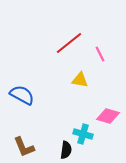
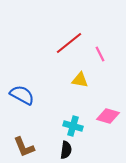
cyan cross: moved 10 px left, 8 px up
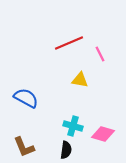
red line: rotated 16 degrees clockwise
blue semicircle: moved 4 px right, 3 px down
pink diamond: moved 5 px left, 18 px down
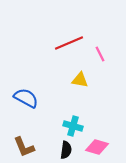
pink diamond: moved 6 px left, 13 px down
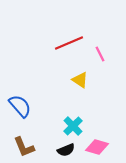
yellow triangle: rotated 24 degrees clockwise
blue semicircle: moved 6 px left, 8 px down; rotated 20 degrees clockwise
cyan cross: rotated 30 degrees clockwise
black semicircle: rotated 60 degrees clockwise
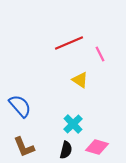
cyan cross: moved 2 px up
black semicircle: rotated 54 degrees counterclockwise
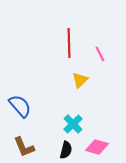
red line: rotated 68 degrees counterclockwise
yellow triangle: rotated 42 degrees clockwise
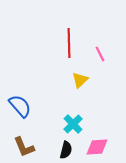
pink diamond: rotated 20 degrees counterclockwise
